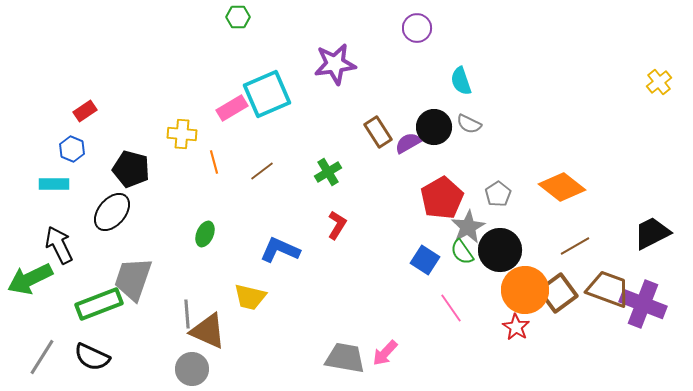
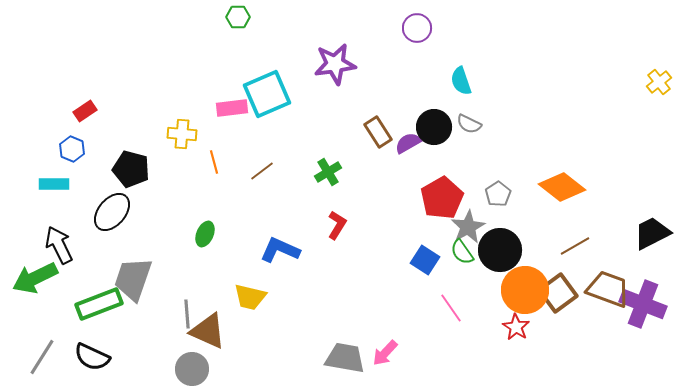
pink rectangle at (232, 108): rotated 24 degrees clockwise
green arrow at (30, 279): moved 5 px right, 1 px up
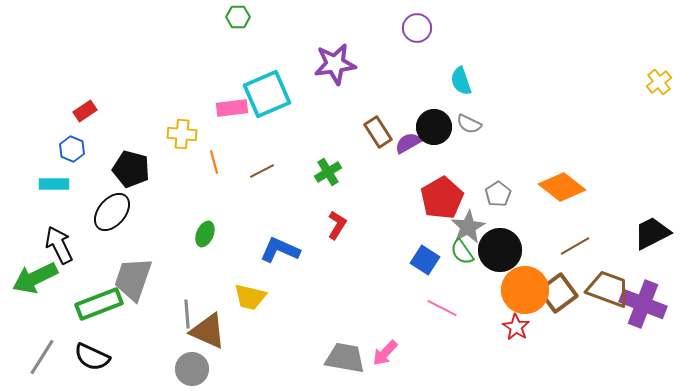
brown line at (262, 171): rotated 10 degrees clockwise
pink line at (451, 308): moved 9 px left; rotated 28 degrees counterclockwise
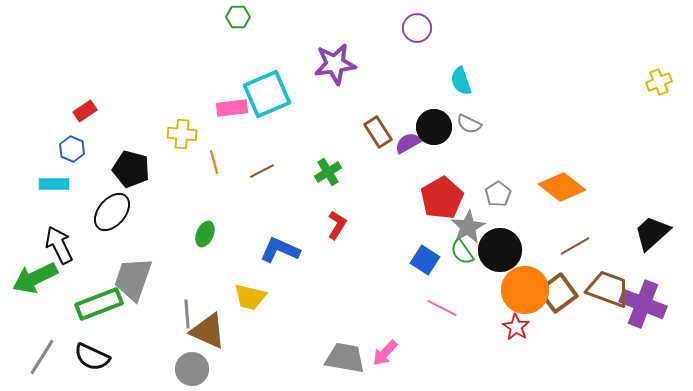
yellow cross at (659, 82): rotated 15 degrees clockwise
black trapezoid at (652, 233): rotated 15 degrees counterclockwise
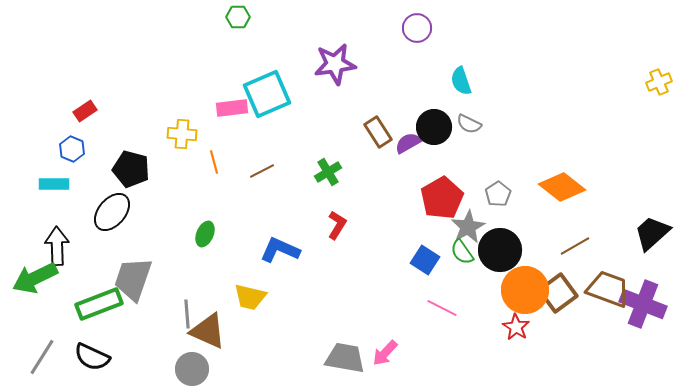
black arrow at (59, 245): moved 2 px left, 1 px down; rotated 24 degrees clockwise
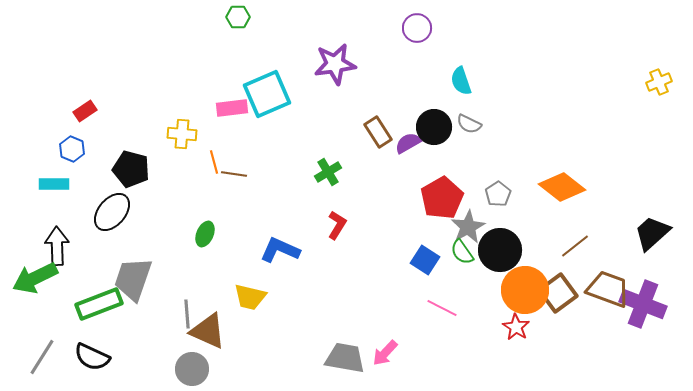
brown line at (262, 171): moved 28 px left, 3 px down; rotated 35 degrees clockwise
brown line at (575, 246): rotated 8 degrees counterclockwise
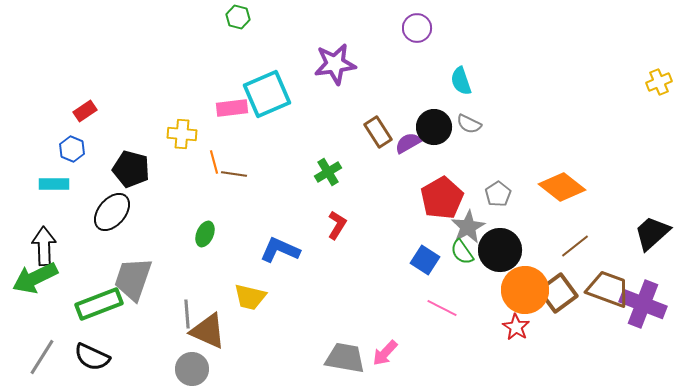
green hexagon at (238, 17): rotated 15 degrees clockwise
black arrow at (57, 246): moved 13 px left
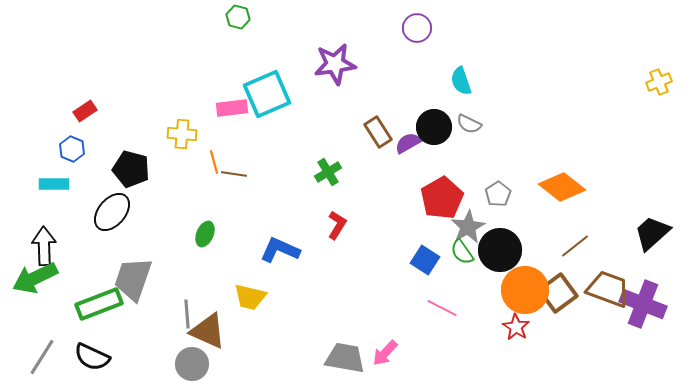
gray circle at (192, 369): moved 5 px up
